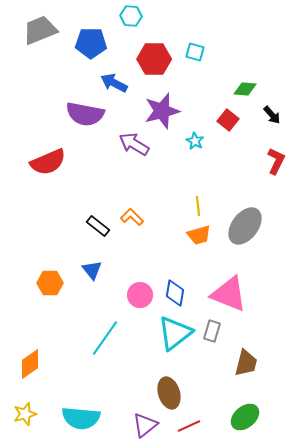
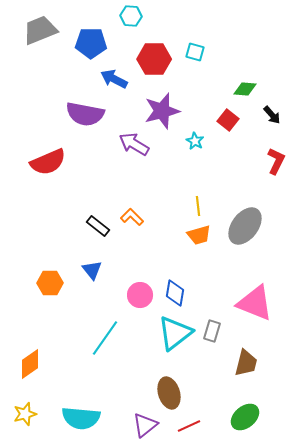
blue arrow: moved 4 px up
pink triangle: moved 26 px right, 9 px down
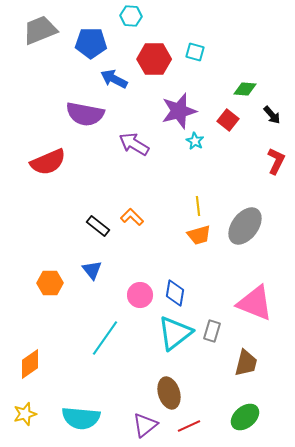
purple star: moved 17 px right
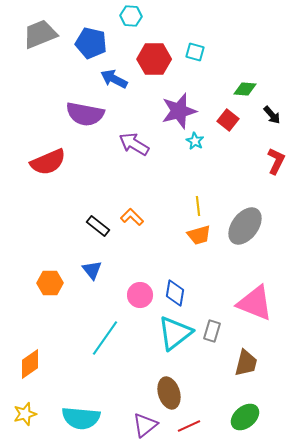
gray trapezoid: moved 4 px down
blue pentagon: rotated 12 degrees clockwise
